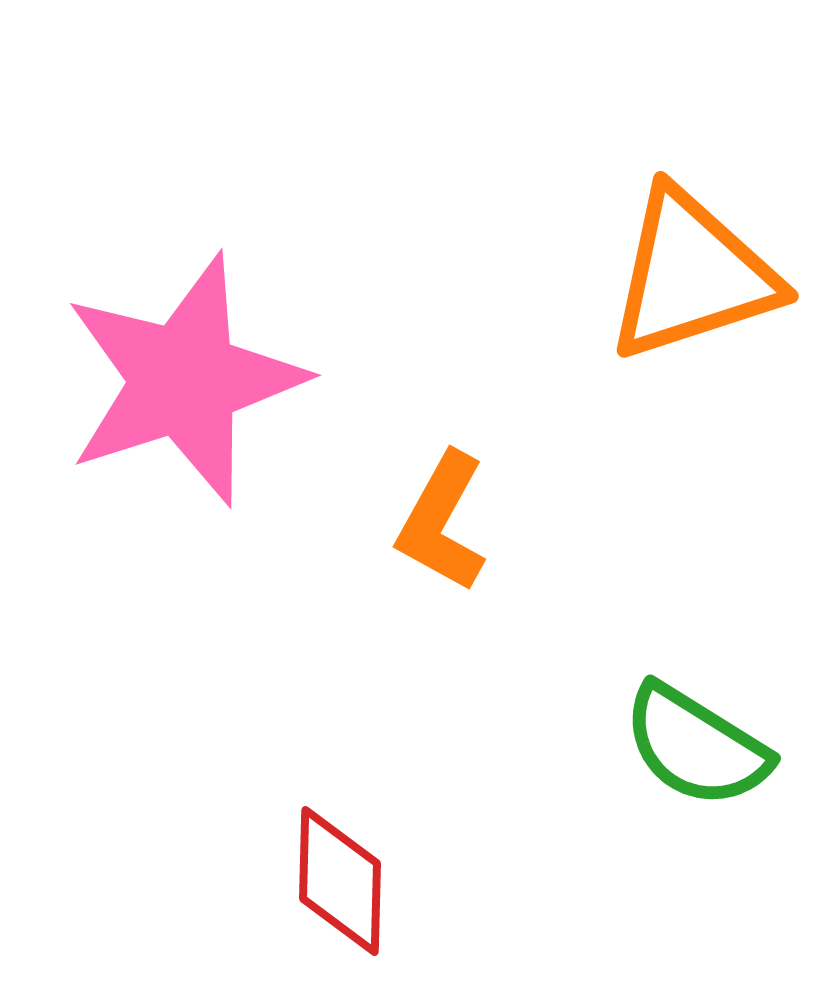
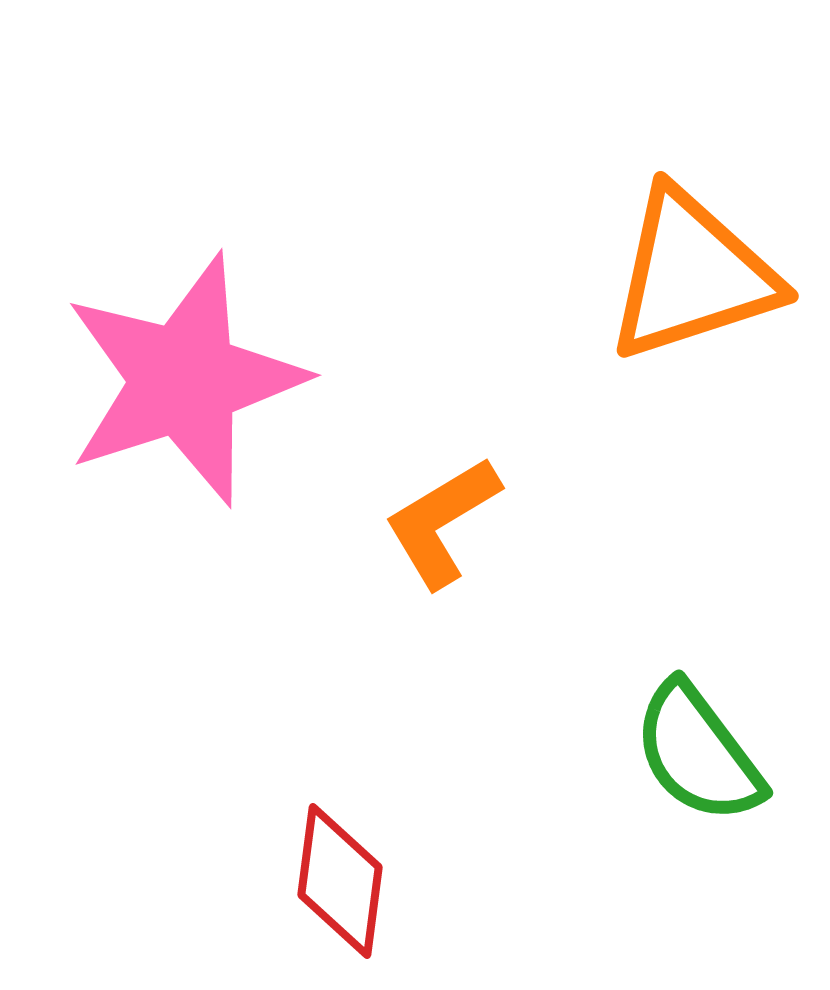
orange L-shape: rotated 30 degrees clockwise
green semicircle: moved 2 px right, 7 px down; rotated 21 degrees clockwise
red diamond: rotated 6 degrees clockwise
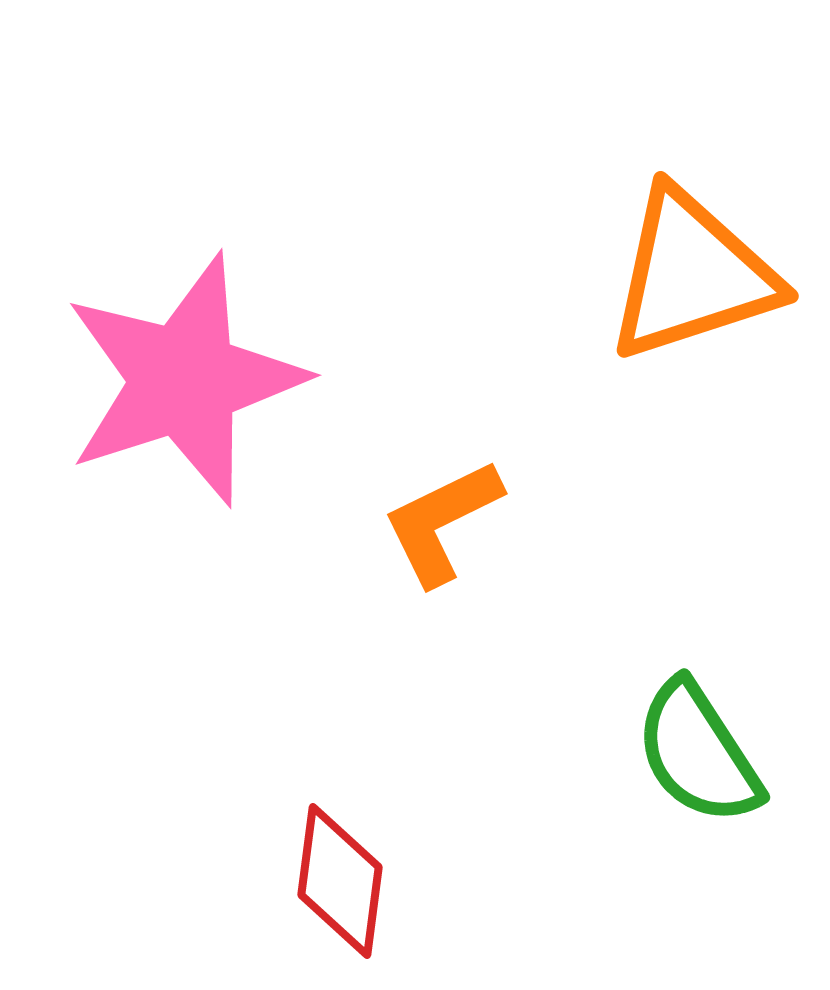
orange L-shape: rotated 5 degrees clockwise
green semicircle: rotated 4 degrees clockwise
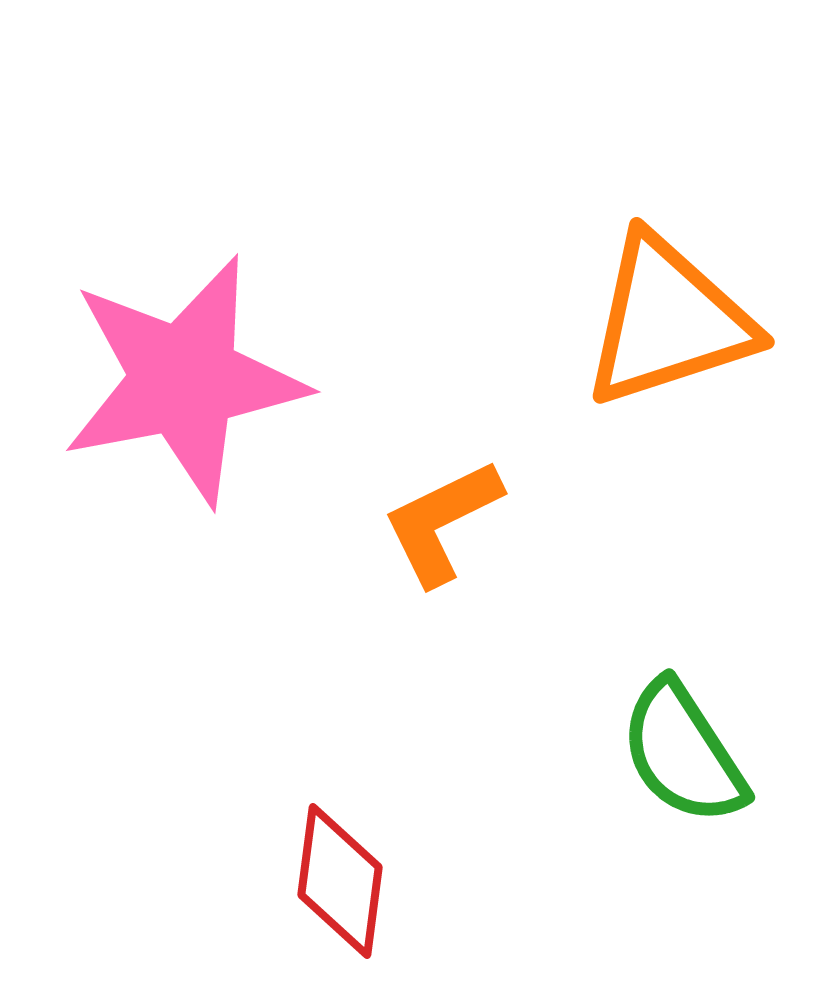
orange triangle: moved 24 px left, 46 px down
pink star: rotated 7 degrees clockwise
green semicircle: moved 15 px left
